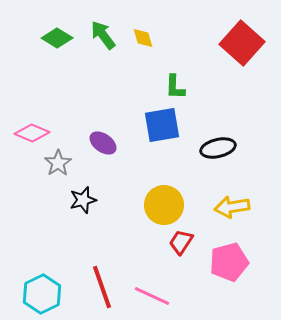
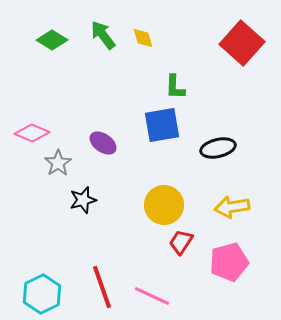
green diamond: moved 5 px left, 2 px down
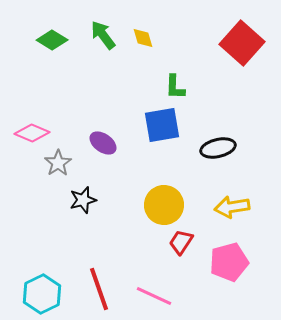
red line: moved 3 px left, 2 px down
pink line: moved 2 px right
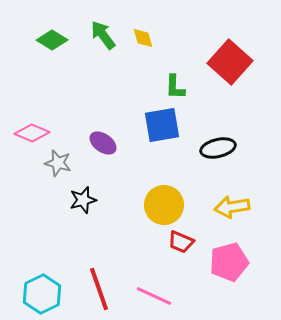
red square: moved 12 px left, 19 px down
gray star: rotated 24 degrees counterclockwise
red trapezoid: rotated 100 degrees counterclockwise
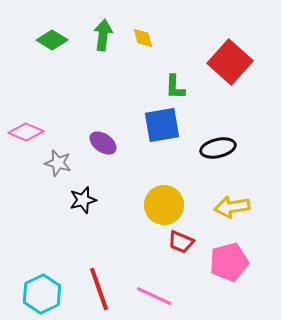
green arrow: rotated 44 degrees clockwise
pink diamond: moved 6 px left, 1 px up
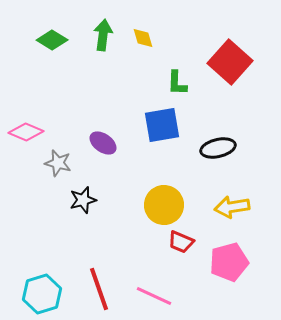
green L-shape: moved 2 px right, 4 px up
cyan hexagon: rotated 9 degrees clockwise
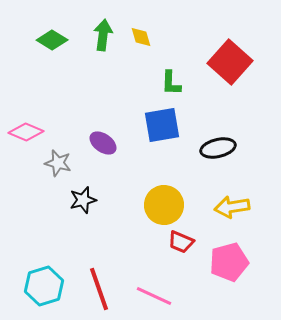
yellow diamond: moved 2 px left, 1 px up
green L-shape: moved 6 px left
cyan hexagon: moved 2 px right, 8 px up
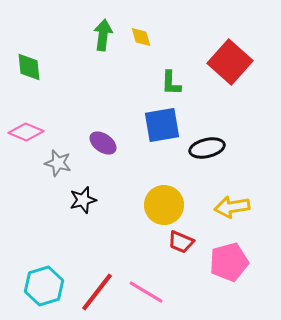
green diamond: moved 23 px left, 27 px down; rotated 52 degrees clockwise
black ellipse: moved 11 px left
red line: moved 2 px left, 3 px down; rotated 57 degrees clockwise
pink line: moved 8 px left, 4 px up; rotated 6 degrees clockwise
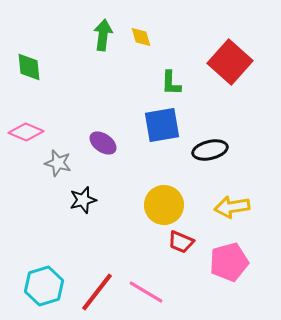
black ellipse: moved 3 px right, 2 px down
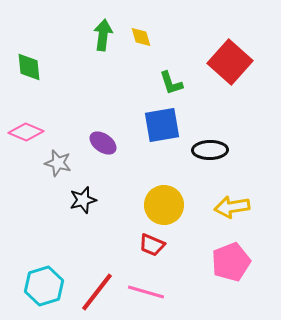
green L-shape: rotated 20 degrees counterclockwise
black ellipse: rotated 12 degrees clockwise
red trapezoid: moved 29 px left, 3 px down
pink pentagon: moved 2 px right; rotated 6 degrees counterclockwise
pink line: rotated 15 degrees counterclockwise
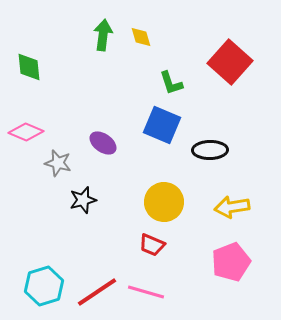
blue square: rotated 33 degrees clockwise
yellow circle: moved 3 px up
red line: rotated 18 degrees clockwise
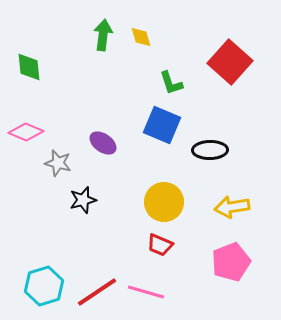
red trapezoid: moved 8 px right
